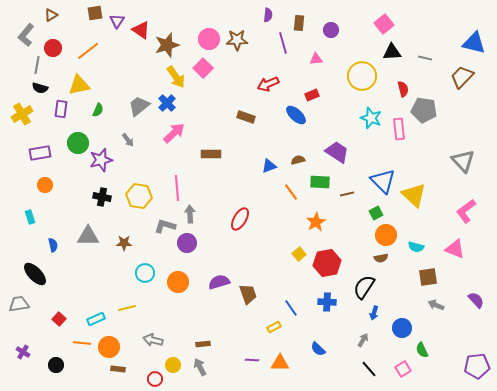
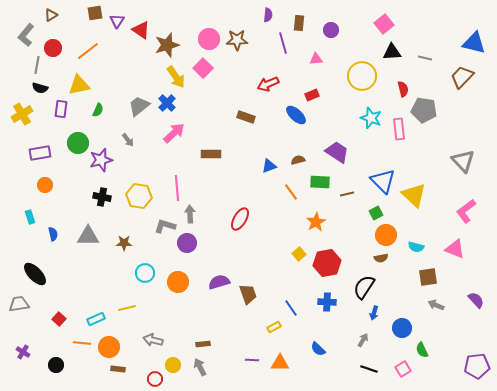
blue semicircle at (53, 245): moved 11 px up
black line at (369, 369): rotated 30 degrees counterclockwise
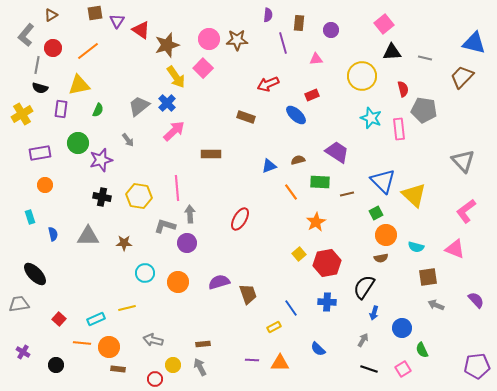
pink arrow at (174, 133): moved 2 px up
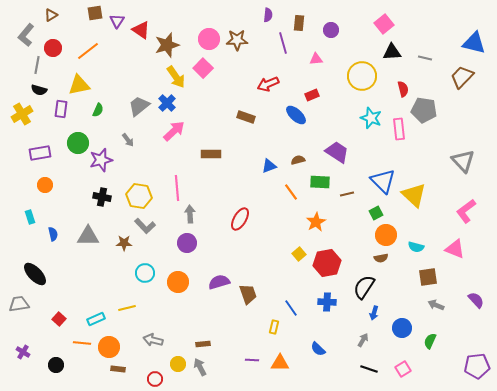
black semicircle at (40, 88): moved 1 px left, 2 px down
gray L-shape at (165, 226): moved 20 px left; rotated 150 degrees counterclockwise
yellow rectangle at (274, 327): rotated 48 degrees counterclockwise
green semicircle at (422, 350): moved 8 px right, 9 px up; rotated 49 degrees clockwise
yellow circle at (173, 365): moved 5 px right, 1 px up
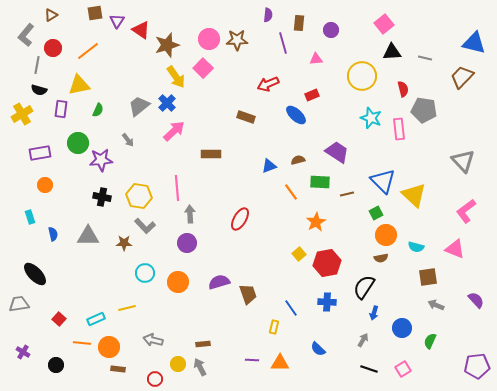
purple star at (101, 160): rotated 10 degrees clockwise
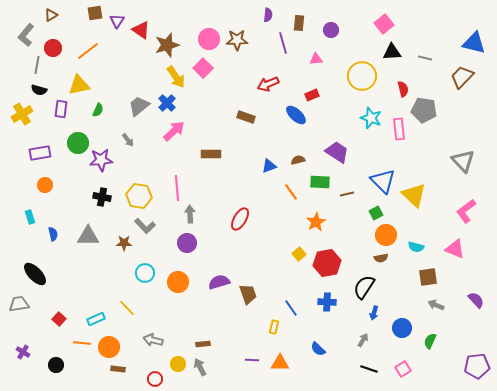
yellow line at (127, 308): rotated 60 degrees clockwise
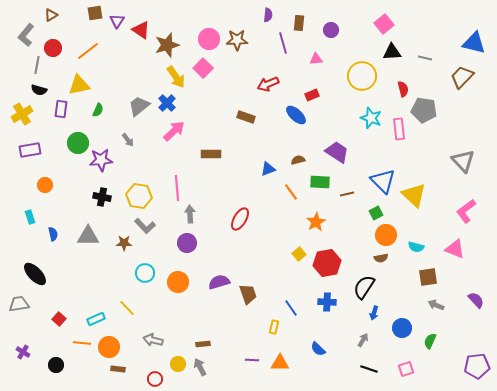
purple rectangle at (40, 153): moved 10 px left, 3 px up
blue triangle at (269, 166): moved 1 px left, 3 px down
pink square at (403, 369): moved 3 px right; rotated 14 degrees clockwise
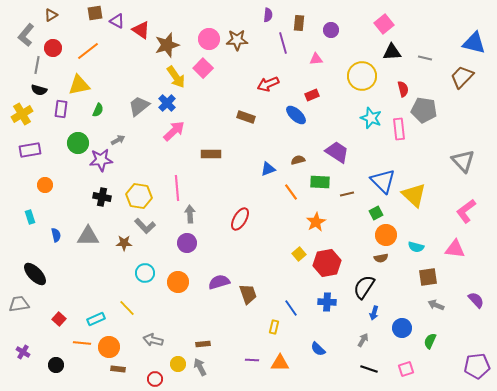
purple triangle at (117, 21): rotated 35 degrees counterclockwise
gray arrow at (128, 140): moved 10 px left; rotated 80 degrees counterclockwise
blue semicircle at (53, 234): moved 3 px right, 1 px down
pink triangle at (455, 249): rotated 15 degrees counterclockwise
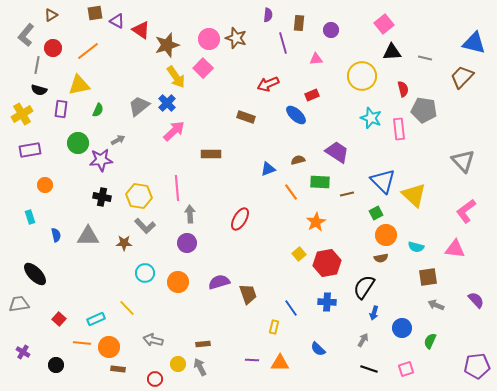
brown star at (237, 40): moved 1 px left, 2 px up; rotated 20 degrees clockwise
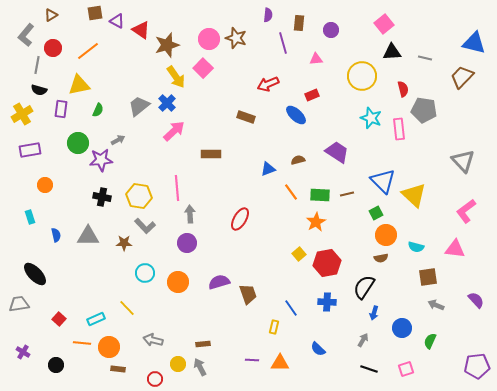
green rectangle at (320, 182): moved 13 px down
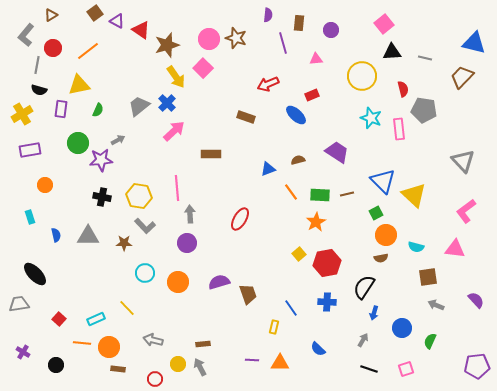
brown square at (95, 13): rotated 28 degrees counterclockwise
